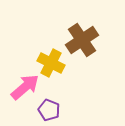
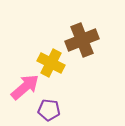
brown cross: rotated 12 degrees clockwise
purple pentagon: rotated 15 degrees counterclockwise
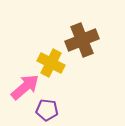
purple pentagon: moved 2 px left
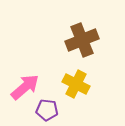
yellow cross: moved 25 px right, 21 px down
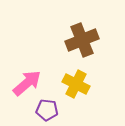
pink arrow: moved 2 px right, 4 px up
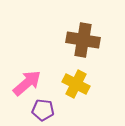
brown cross: moved 1 px right; rotated 32 degrees clockwise
purple pentagon: moved 4 px left
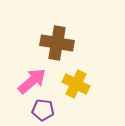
brown cross: moved 26 px left, 3 px down
pink arrow: moved 5 px right, 2 px up
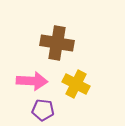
pink arrow: rotated 44 degrees clockwise
